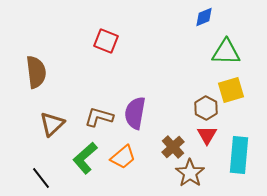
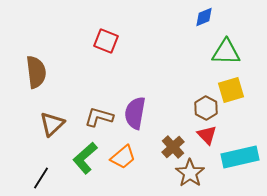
red triangle: rotated 15 degrees counterclockwise
cyan rectangle: moved 1 px right, 2 px down; rotated 72 degrees clockwise
black line: rotated 70 degrees clockwise
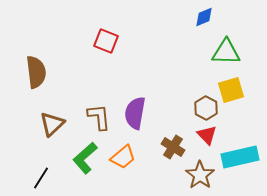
brown L-shape: rotated 68 degrees clockwise
brown cross: rotated 15 degrees counterclockwise
brown star: moved 10 px right, 2 px down
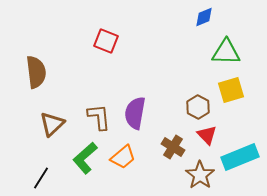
brown hexagon: moved 8 px left, 1 px up
cyan rectangle: rotated 9 degrees counterclockwise
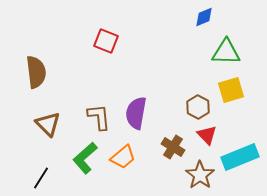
purple semicircle: moved 1 px right
brown triangle: moved 4 px left; rotated 32 degrees counterclockwise
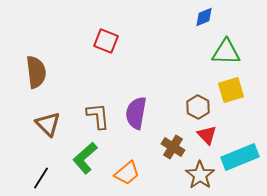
brown L-shape: moved 1 px left, 1 px up
orange trapezoid: moved 4 px right, 16 px down
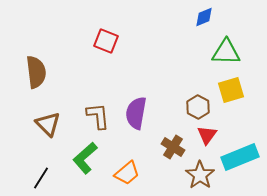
red triangle: rotated 20 degrees clockwise
